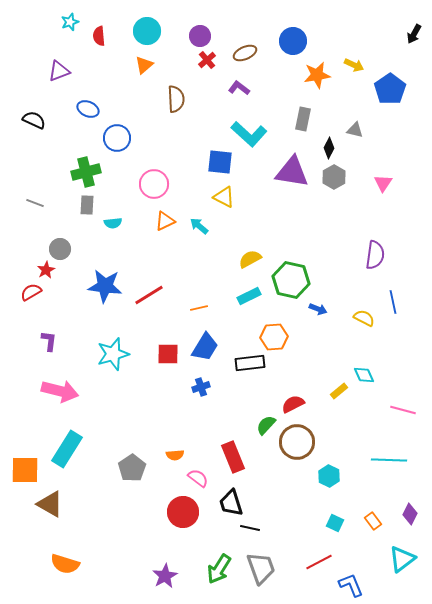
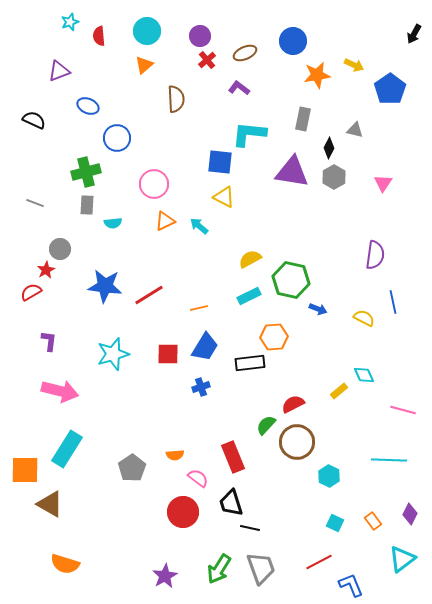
blue ellipse at (88, 109): moved 3 px up
cyan L-shape at (249, 134): rotated 144 degrees clockwise
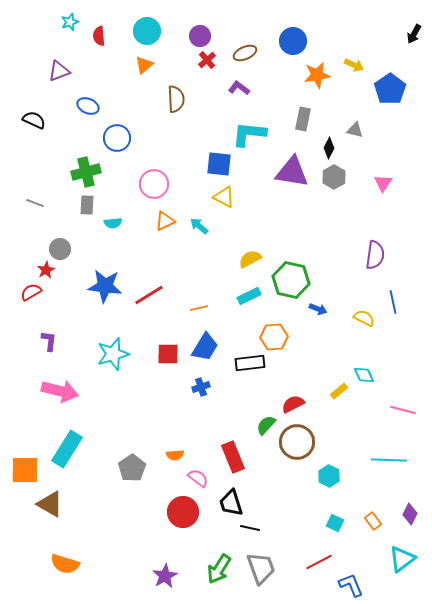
blue square at (220, 162): moved 1 px left, 2 px down
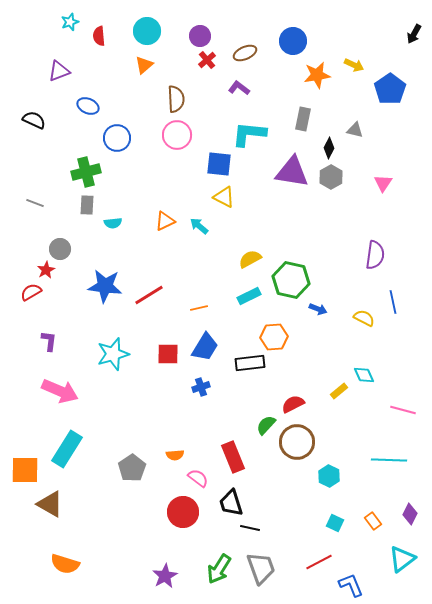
gray hexagon at (334, 177): moved 3 px left
pink circle at (154, 184): moved 23 px right, 49 px up
pink arrow at (60, 391): rotated 9 degrees clockwise
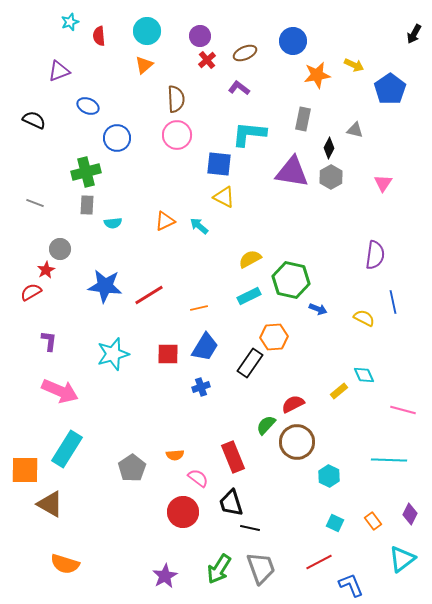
black rectangle at (250, 363): rotated 48 degrees counterclockwise
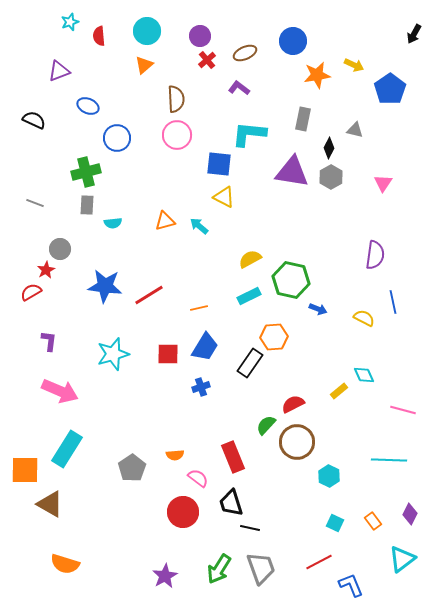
orange triangle at (165, 221): rotated 10 degrees clockwise
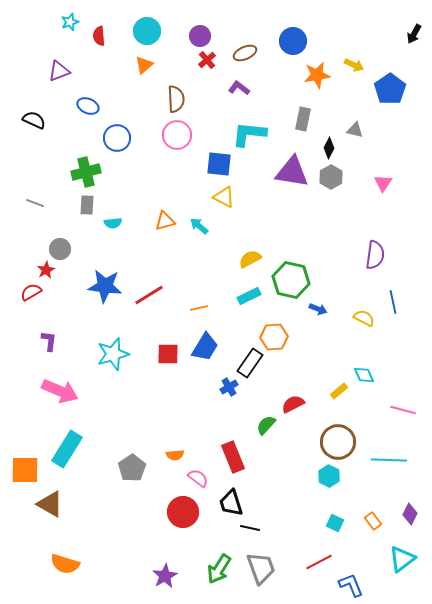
blue cross at (201, 387): moved 28 px right; rotated 12 degrees counterclockwise
brown circle at (297, 442): moved 41 px right
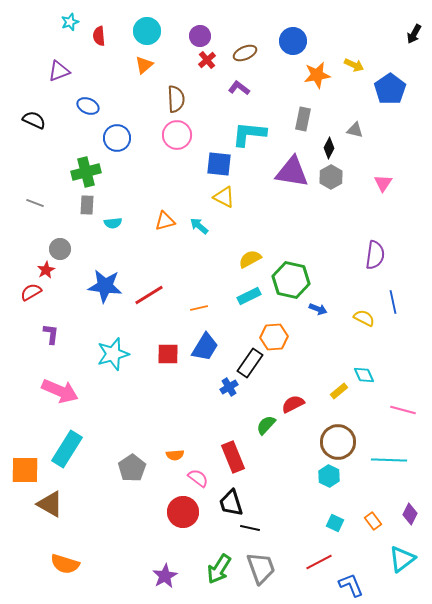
purple L-shape at (49, 341): moved 2 px right, 7 px up
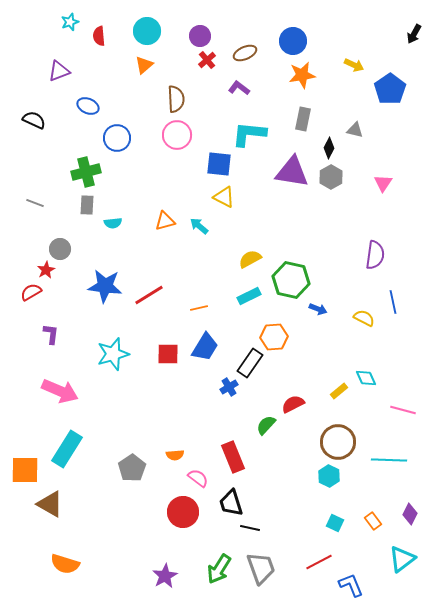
orange star at (317, 75): moved 15 px left
cyan diamond at (364, 375): moved 2 px right, 3 px down
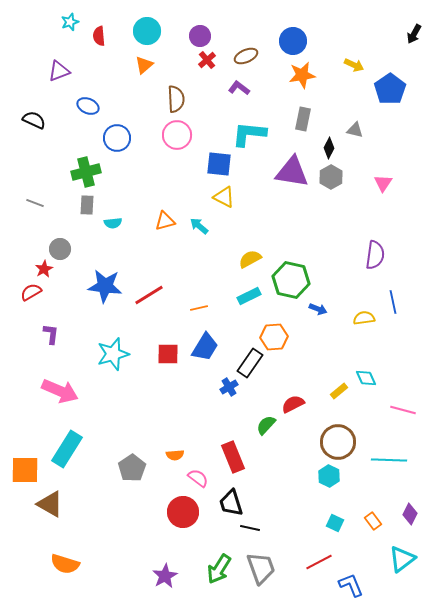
brown ellipse at (245, 53): moved 1 px right, 3 px down
red star at (46, 270): moved 2 px left, 1 px up
yellow semicircle at (364, 318): rotated 35 degrees counterclockwise
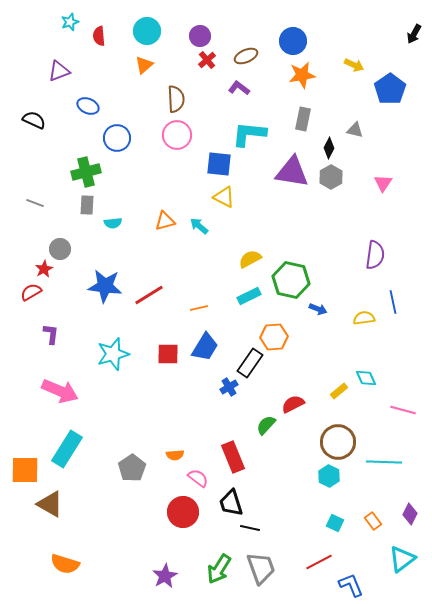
cyan line at (389, 460): moved 5 px left, 2 px down
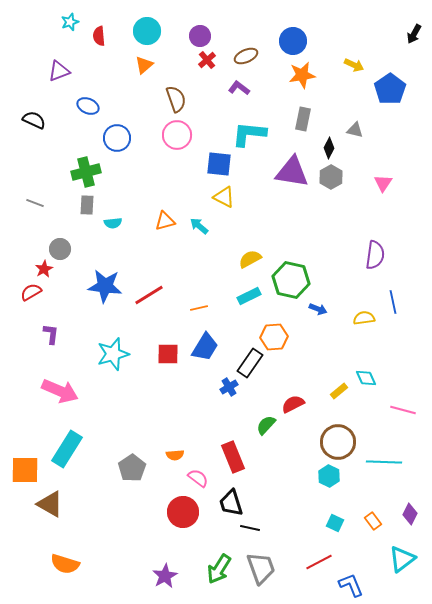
brown semicircle at (176, 99): rotated 16 degrees counterclockwise
